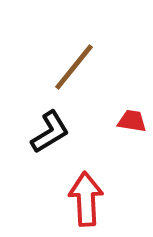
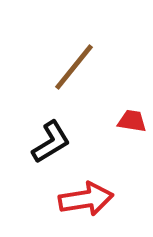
black L-shape: moved 1 px right, 10 px down
red arrow: rotated 84 degrees clockwise
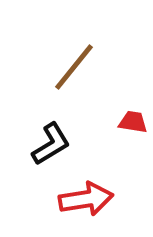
red trapezoid: moved 1 px right, 1 px down
black L-shape: moved 2 px down
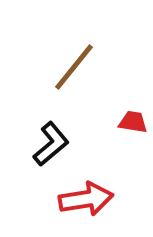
black L-shape: rotated 9 degrees counterclockwise
